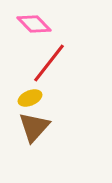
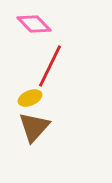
red line: moved 1 px right, 3 px down; rotated 12 degrees counterclockwise
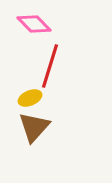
red line: rotated 9 degrees counterclockwise
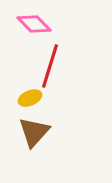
brown triangle: moved 5 px down
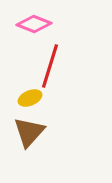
pink diamond: rotated 24 degrees counterclockwise
brown triangle: moved 5 px left
